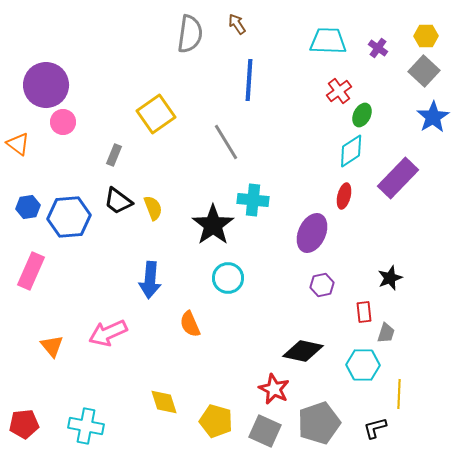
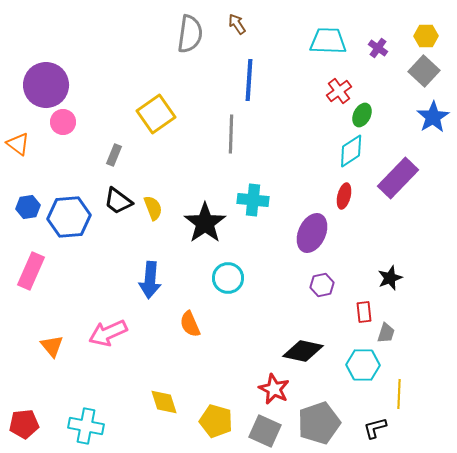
gray line at (226, 142): moved 5 px right, 8 px up; rotated 33 degrees clockwise
black star at (213, 225): moved 8 px left, 2 px up
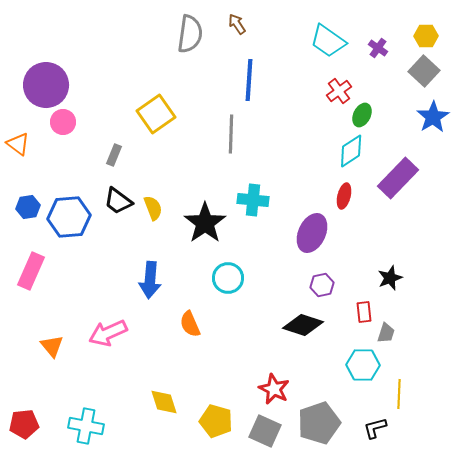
cyan trapezoid at (328, 41): rotated 147 degrees counterclockwise
black diamond at (303, 351): moved 26 px up; rotated 6 degrees clockwise
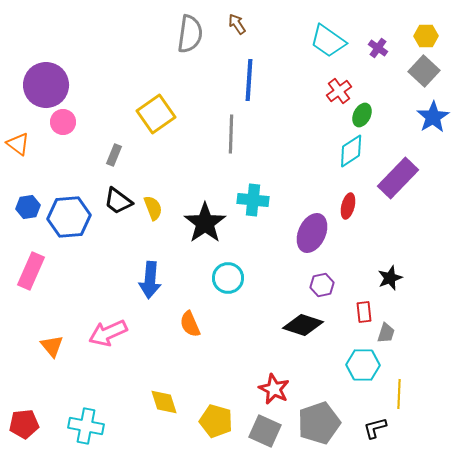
red ellipse at (344, 196): moved 4 px right, 10 px down
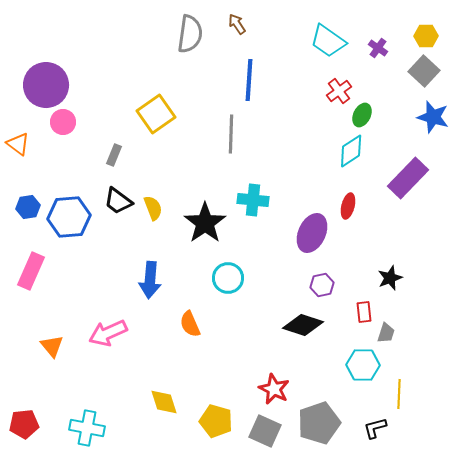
blue star at (433, 117): rotated 24 degrees counterclockwise
purple rectangle at (398, 178): moved 10 px right
cyan cross at (86, 426): moved 1 px right, 2 px down
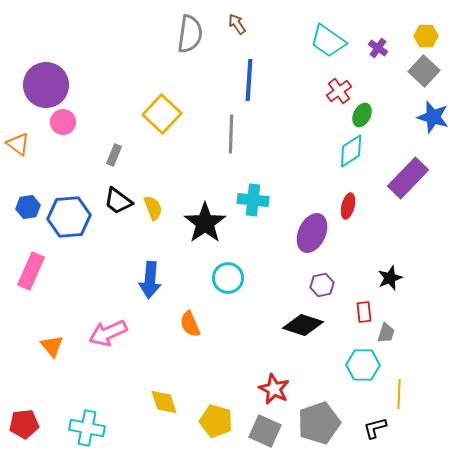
yellow square at (156, 114): moved 6 px right; rotated 12 degrees counterclockwise
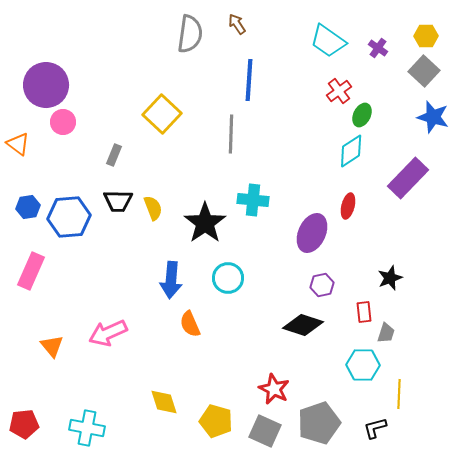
black trapezoid at (118, 201): rotated 36 degrees counterclockwise
blue arrow at (150, 280): moved 21 px right
